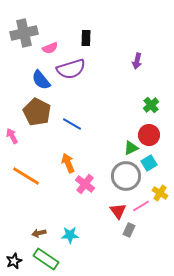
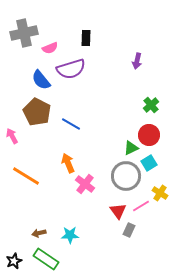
blue line: moved 1 px left
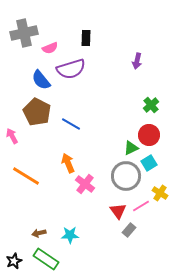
gray rectangle: rotated 16 degrees clockwise
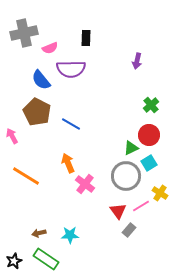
purple semicircle: rotated 16 degrees clockwise
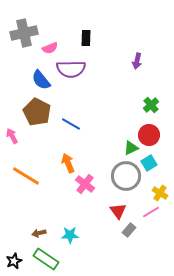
pink line: moved 10 px right, 6 px down
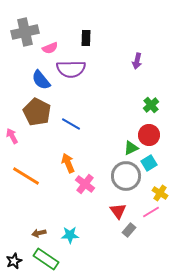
gray cross: moved 1 px right, 1 px up
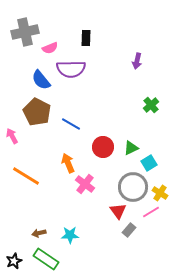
red circle: moved 46 px left, 12 px down
gray circle: moved 7 px right, 11 px down
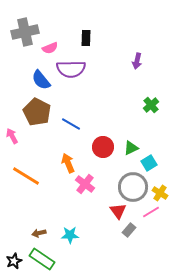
green rectangle: moved 4 px left
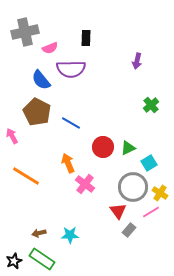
blue line: moved 1 px up
green triangle: moved 3 px left
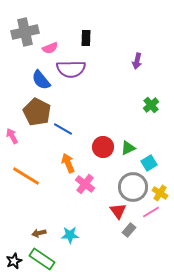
blue line: moved 8 px left, 6 px down
